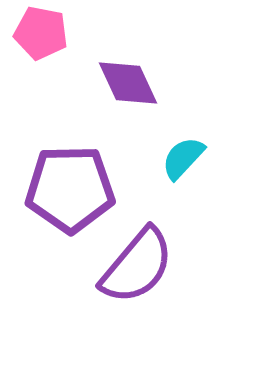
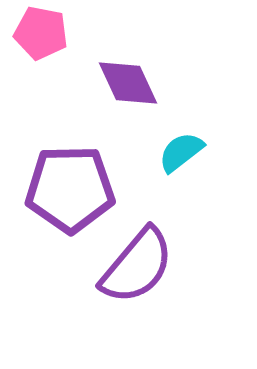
cyan semicircle: moved 2 px left, 6 px up; rotated 9 degrees clockwise
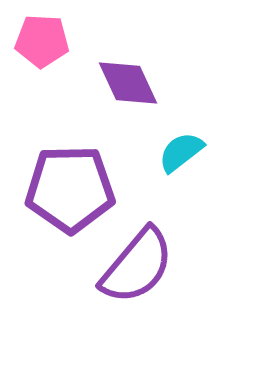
pink pentagon: moved 1 px right, 8 px down; rotated 8 degrees counterclockwise
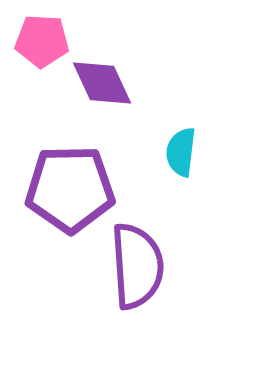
purple diamond: moved 26 px left
cyan semicircle: rotated 45 degrees counterclockwise
purple semicircle: rotated 44 degrees counterclockwise
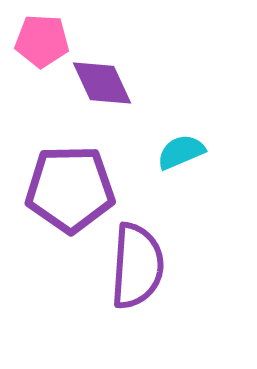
cyan semicircle: rotated 60 degrees clockwise
purple semicircle: rotated 8 degrees clockwise
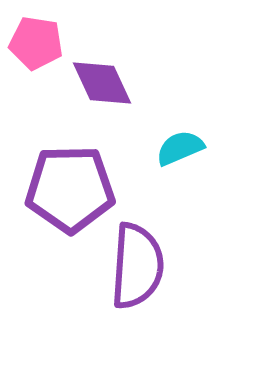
pink pentagon: moved 6 px left, 2 px down; rotated 6 degrees clockwise
cyan semicircle: moved 1 px left, 4 px up
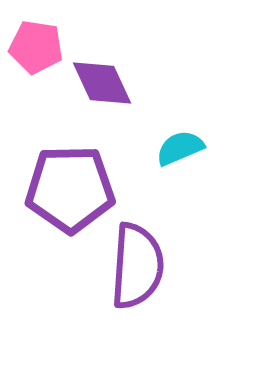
pink pentagon: moved 4 px down
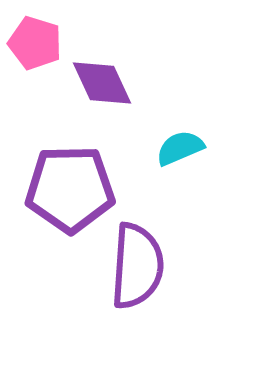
pink pentagon: moved 1 px left, 4 px up; rotated 8 degrees clockwise
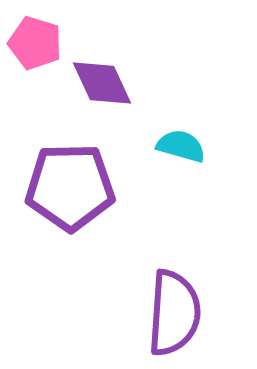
cyan semicircle: moved 1 px right, 2 px up; rotated 39 degrees clockwise
purple pentagon: moved 2 px up
purple semicircle: moved 37 px right, 47 px down
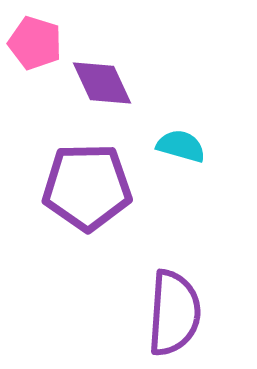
purple pentagon: moved 17 px right
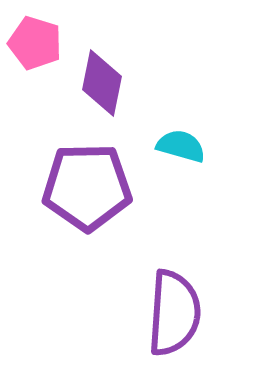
purple diamond: rotated 36 degrees clockwise
